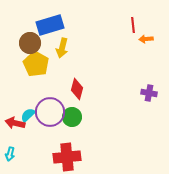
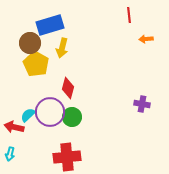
red line: moved 4 px left, 10 px up
red diamond: moved 9 px left, 1 px up
purple cross: moved 7 px left, 11 px down
red arrow: moved 1 px left, 4 px down
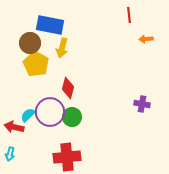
blue rectangle: rotated 28 degrees clockwise
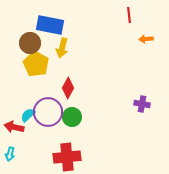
red diamond: rotated 15 degrees clockwise
purple circle: moved 2 px left
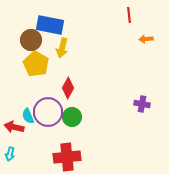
brown circle: moved 1 px right, 3 px up
cyan semicircle: moved 1 px down; rotated 70 degrees counterclockwise
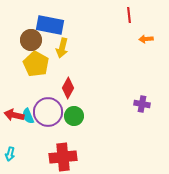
green circle: moved 2 px right, 1 px up
red arrow: moved 12 px up
red cross: moved 4 px left
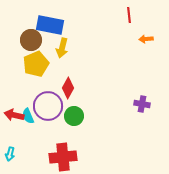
yellow pentagon: rotated 20 degrees clockwise
purple circle: moved 6 px up
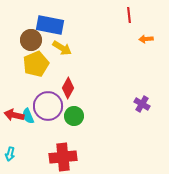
yellow arrow: rotated 72 degrees counterclockwise
purple cross: rotated 21 degrees clockwise
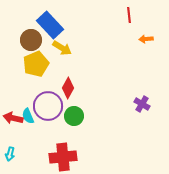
blue rectangle: rotated 36 degrees clockwise
red arrow: moved 1 px left, 3 px down
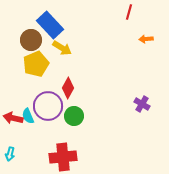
red line: moved 3 px up; rotated 21 degrees clockwise
